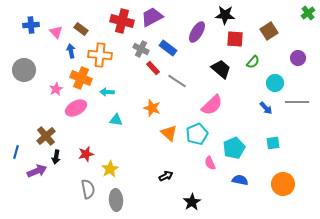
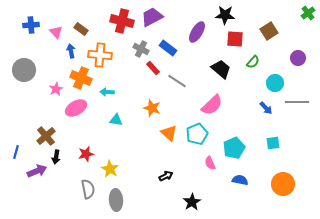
yellow star at (110, 169): rotated 12 degrees counterclockwise
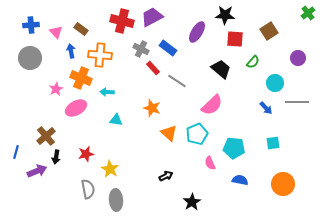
gray circle at (24, 70): moved 6 px right, 12 px up
cyan pentagon at (234, 148): rotated 30 degrees clockwise
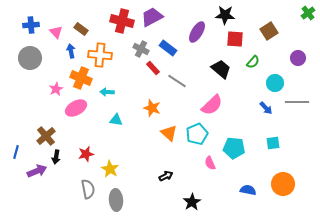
blue semicircle at (240, 180): moved 8 px right, 10 px down
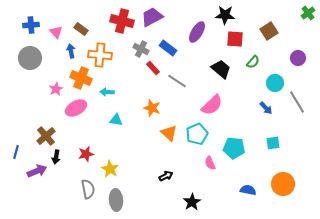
gray line at (297, 102): rotated 60 degrees clockwise
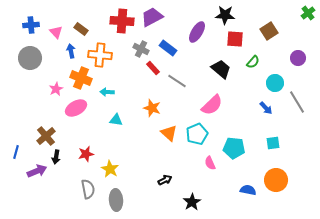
red cross at (122, 21): rotated 10 degrees counterclockwise
black arrow at (166, 176): moved 1 px left, 4 px down
orange circle at (283, 184): moved 7 px left, 4 px up
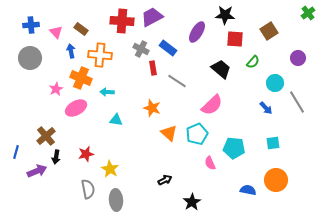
red rectangle at (153, 68): rotated 32 degrees clockwise
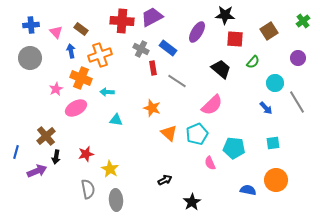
green cross at (308, 13): moved 5 px left, 8 px down
orange cross at (100, 55): rotated 25 degrees counterclockwise
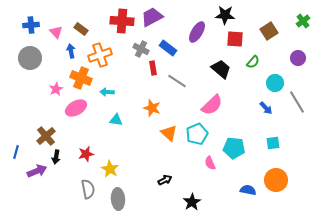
gray ellipse at (116, 200): moved 2 px right, 1 px up
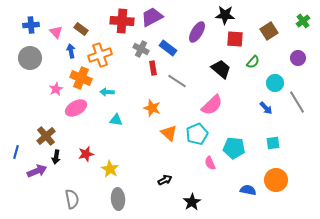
gray semicircle at (88, 189): moved 16 px left, 10 px down
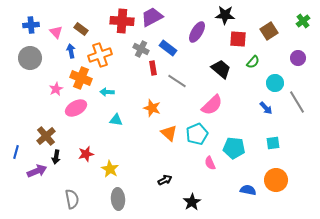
red square at (235, 39): moved 3 px right
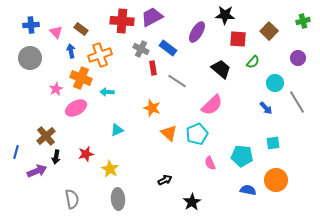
green cross at (303, 21): rotated 24 degrees clockwise
brown square at (269, 31): rotated 12 degrees counterclockwise
cyan triangle at (116, 120): moved 1 px right, 10 px down; rotated 32 degrees counterclockwise
cyan pentagon at (234, 148): moved 8 px right, 8 px down
